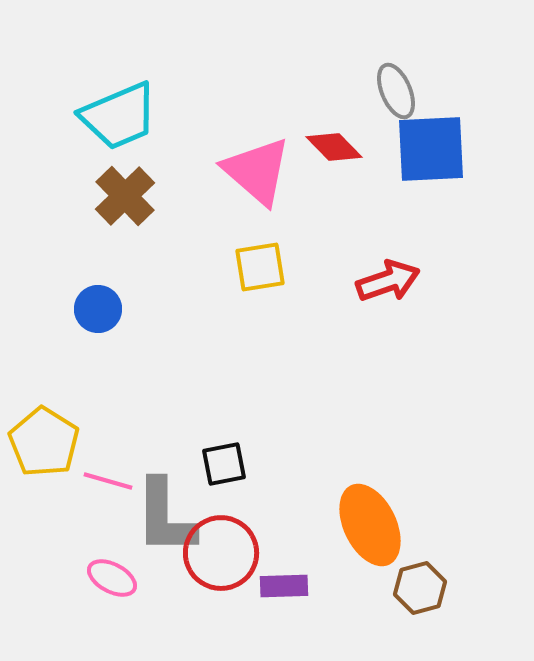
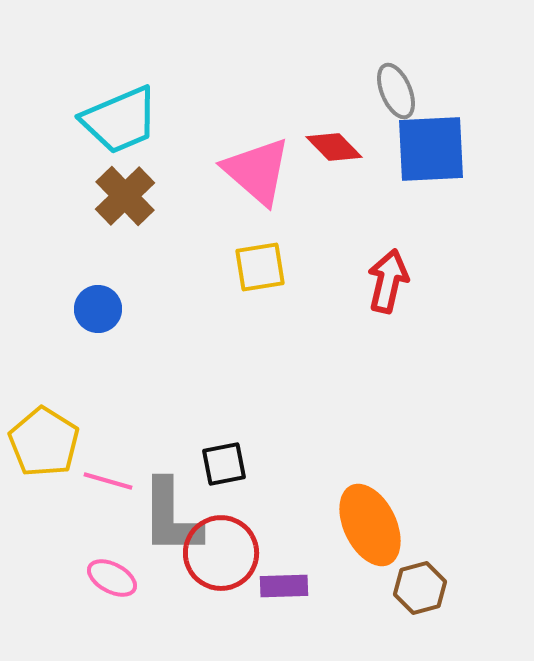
cyan trapezoid: moved 1 px right, 4 px down
red arrow: rotated 58 degrees counterclockwise
gray L-shape: moved 6 px right
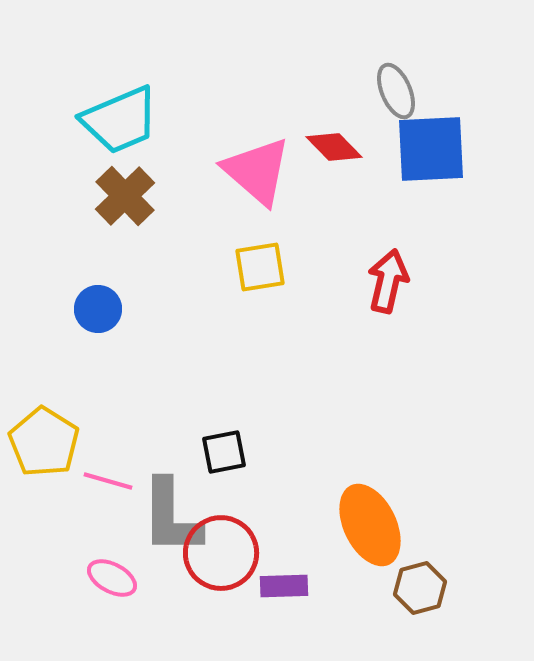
black square: moved 12 px up
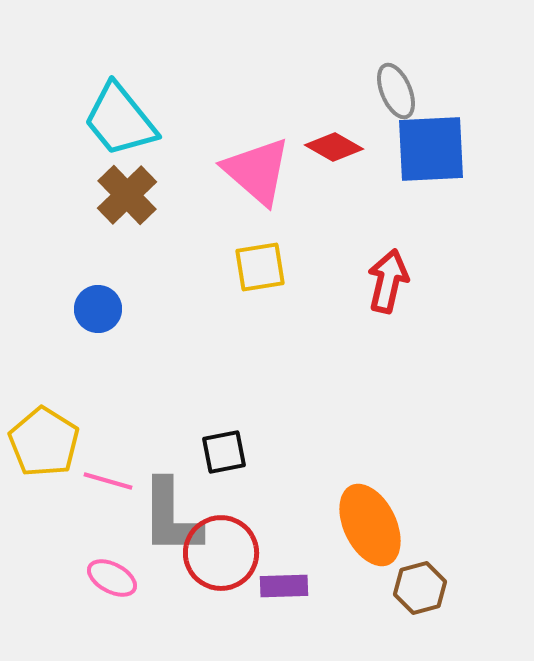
cyan trapezoid: rotated 74 degrees clockwise
red diamond: rotated 16 degrees counterclockwise
brown cross: moved 2 px right, 1 px up
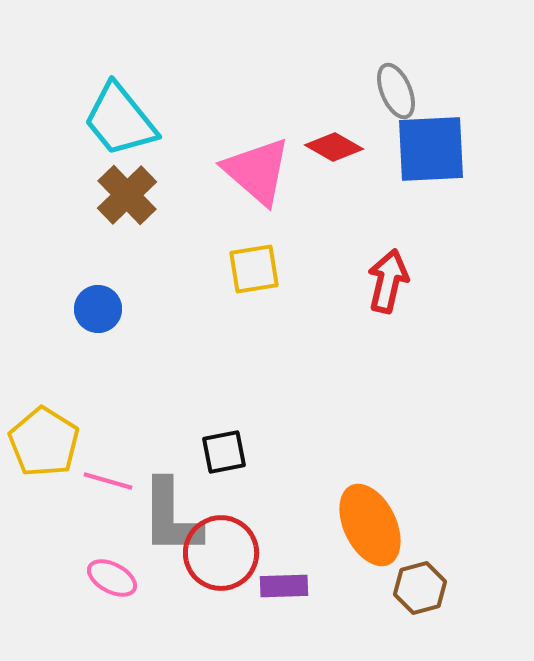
yellow square: moved 6 px left, 2 px down
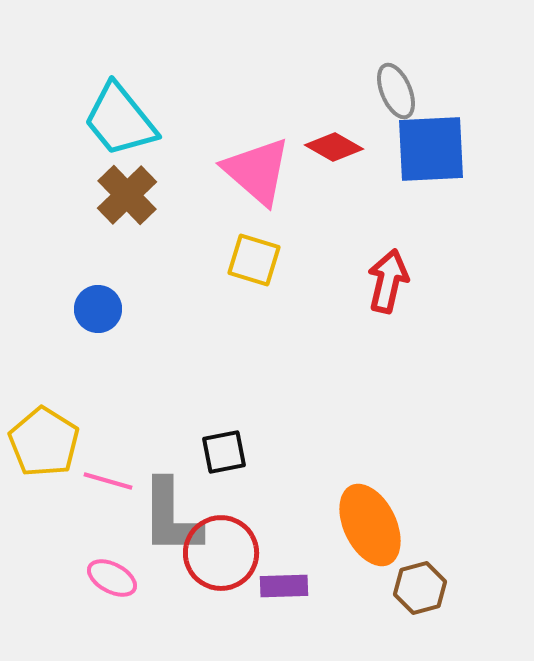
yellow square: moved 9 px up; rotated 26 degrees clockwise
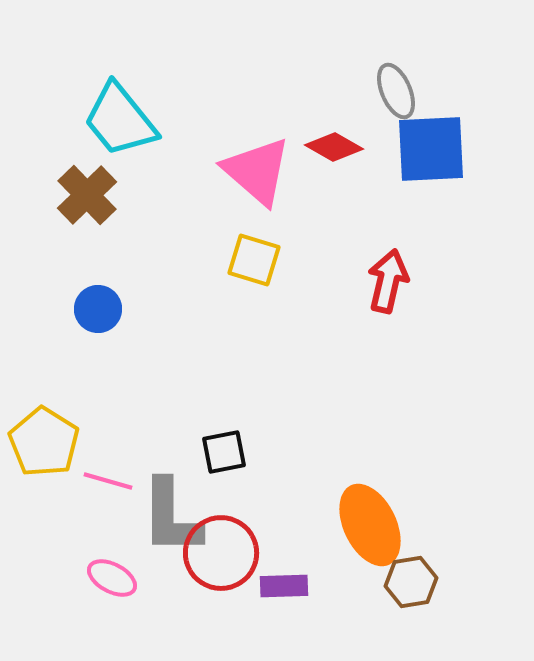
brown cross: moved 40 px left
brown hexagon: moved 9 px left, 6 px up; rotated 6 degrees clockwise
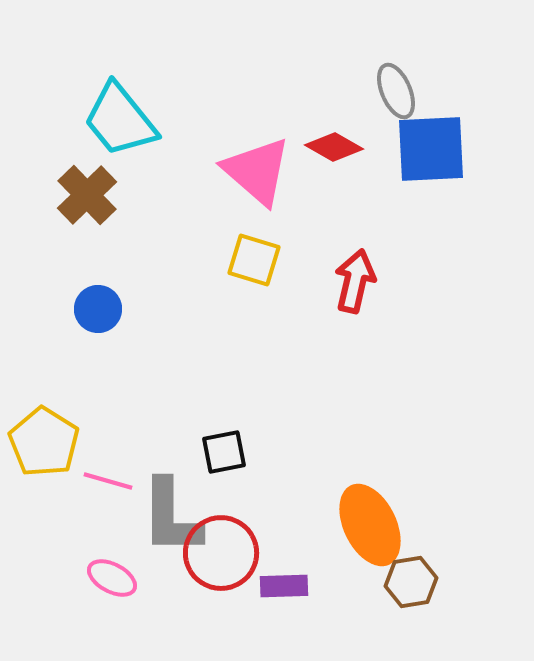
red arrow: moved 33 px left
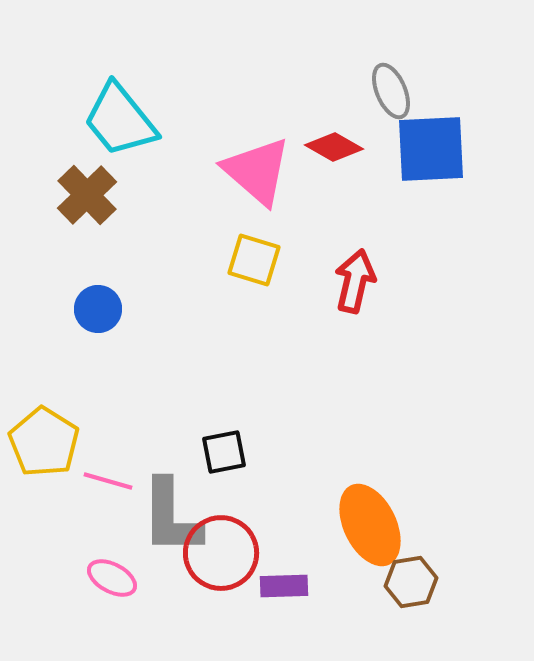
gray ellipse: moved 5 px left
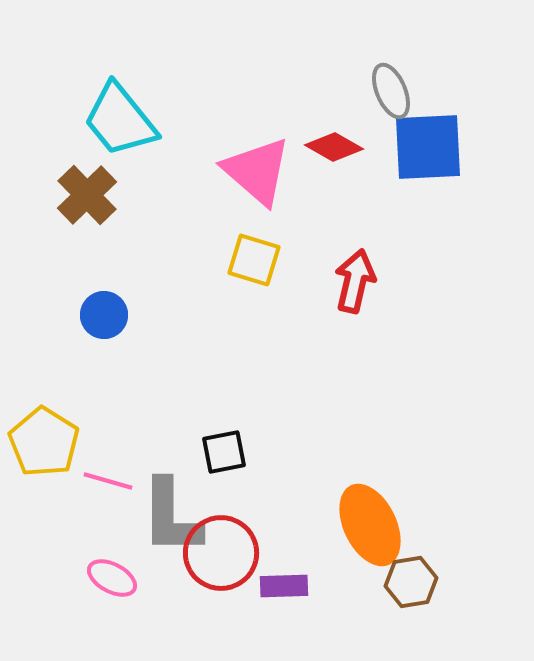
blue square: moved 3 px left, 2 px up
blue circle: moved 6 px right, 6 px down
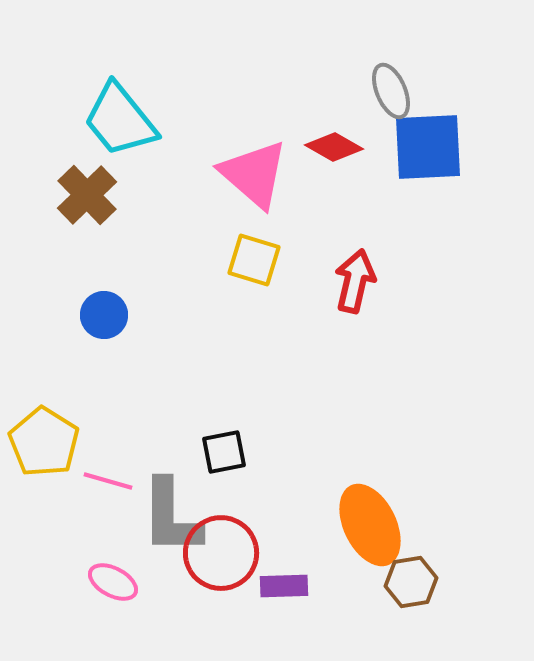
pink triangle: moved 3 px left, 3 px down
pink ellipse: moved 1 px right, 4 px down
